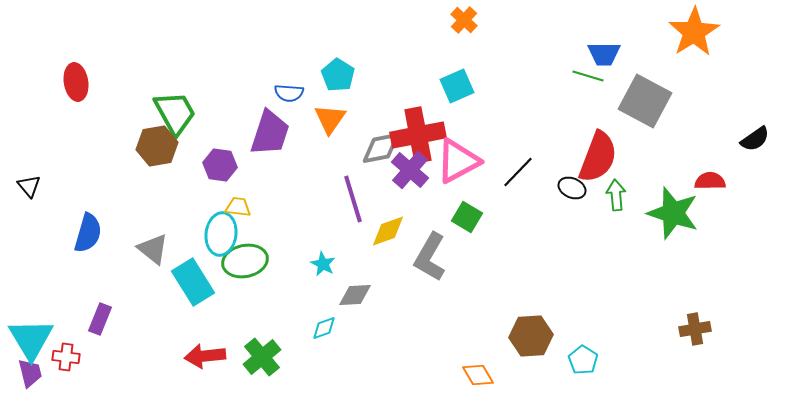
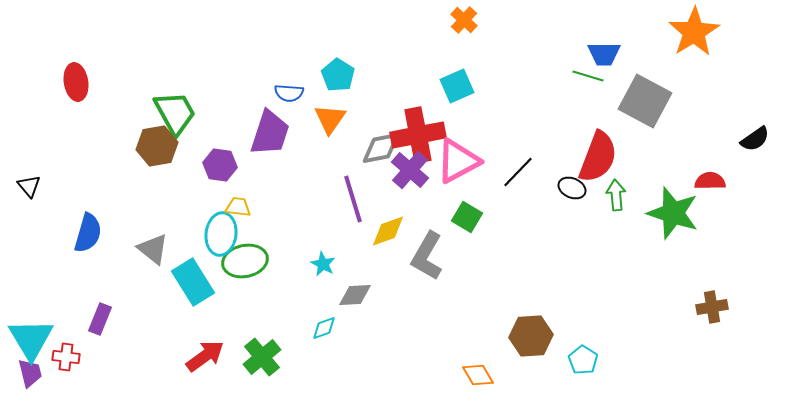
gray L-shape at (430, 257): moved 3 px left, 1 px up
brown cross at (695, 329): moved 17 px right, 22 px up
red arrow at (205, 356): rotated 150 degrees clockwise
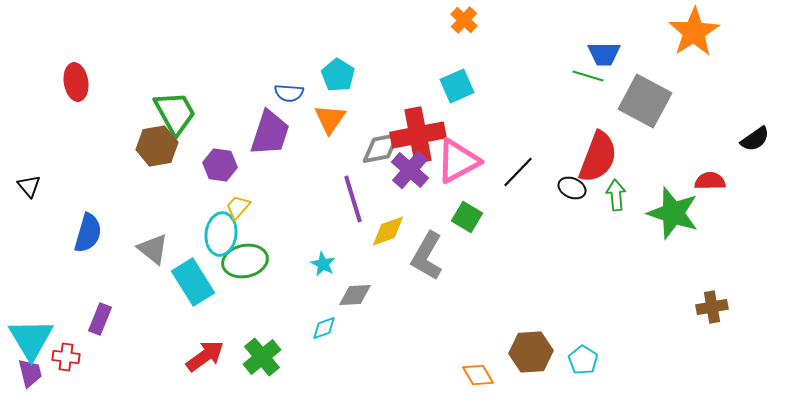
yellow trapezoid at (238, 207): rotated 56 degrees counterclockwise
brown hexagon at (531, 336): moved 16 px down
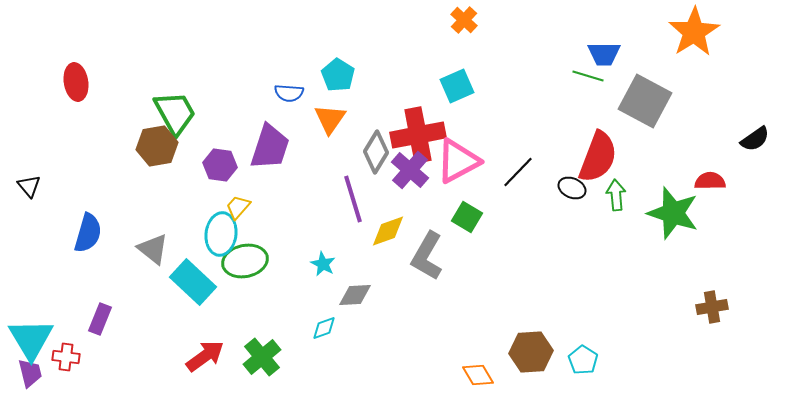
purple trapezoid at (270, 133): moved 14 px down
gray diamond at (381, 148): moved 5 px left, 4 px down; rotated 48 degrees counterclockwise
cyan rectangle at (193, 282): rotated 15 degrees counterclockwise
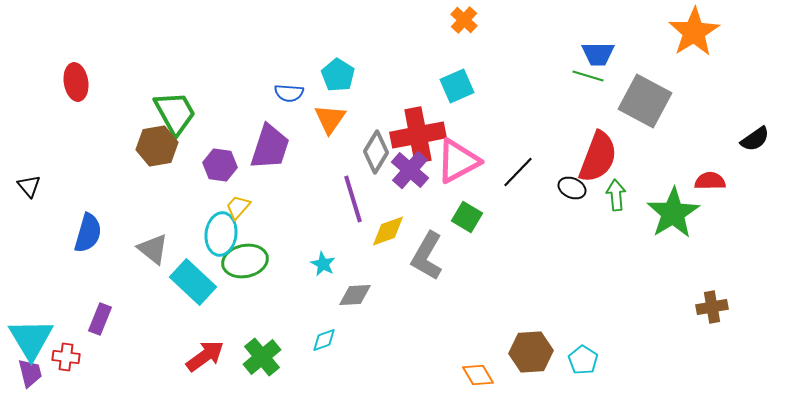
blue trapezoid at (604, 54): moved 6 px left
green star at (673, 213): rotated 22 degrees clockwise
cyan diamond at (324, 328): moved 12 px down
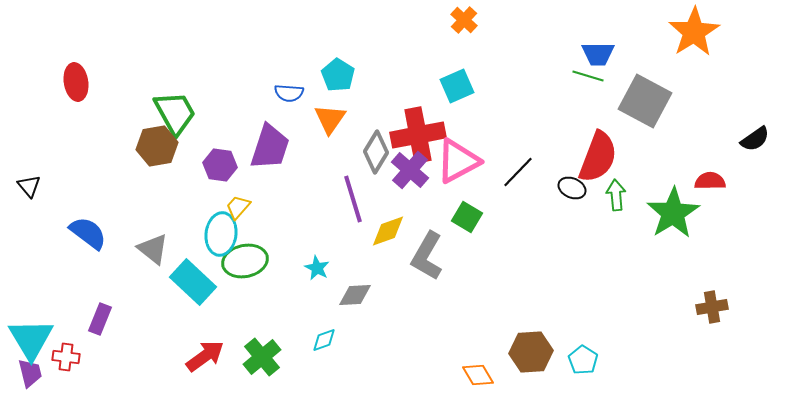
blue semicircle at (88, 233): rotated 69 degrees counterclockwise
cyan star at (323, 264): moved 6 px left, 4 px down
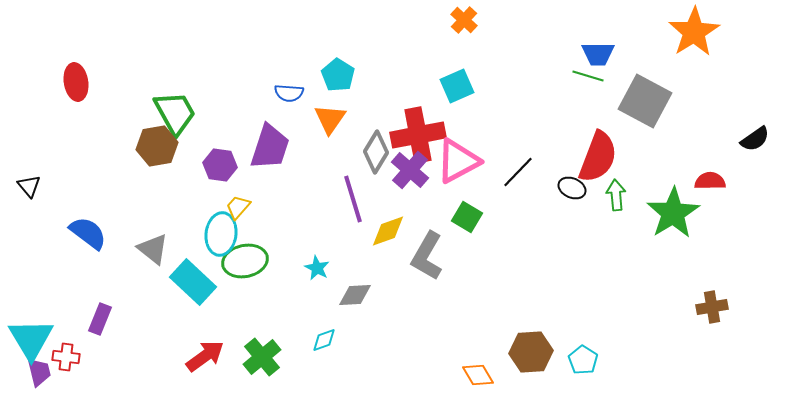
purple trapezoid at (30, 373): moved 9 px right, 1 px up
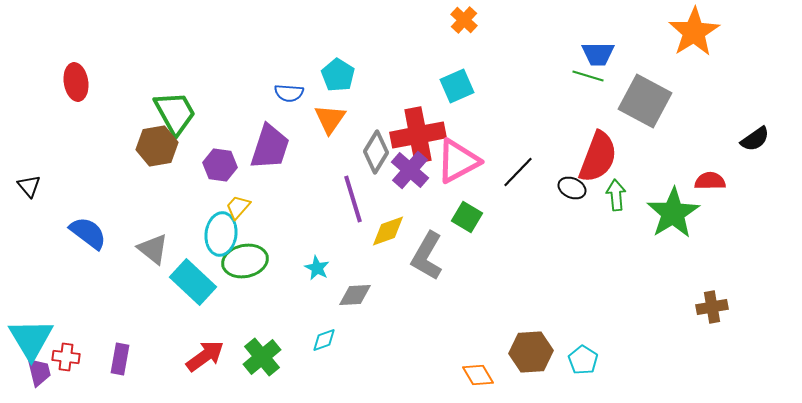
purple rectangle at (100, 319): moved 20 px right, 40 px down; rotated 12 degrees counterclockwise
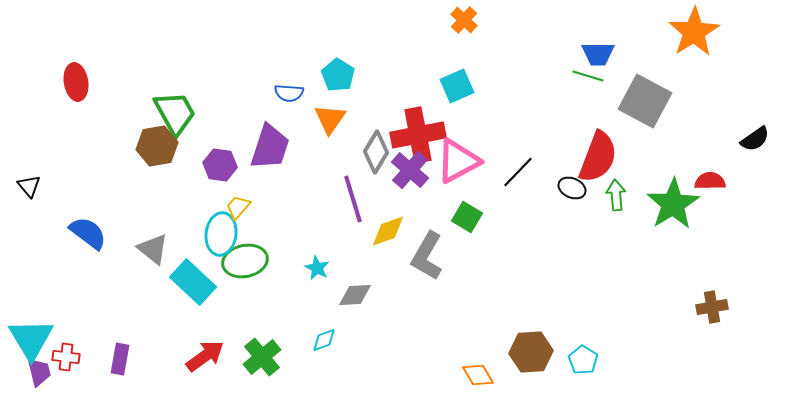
green star at (673, 213): moved 9 px up
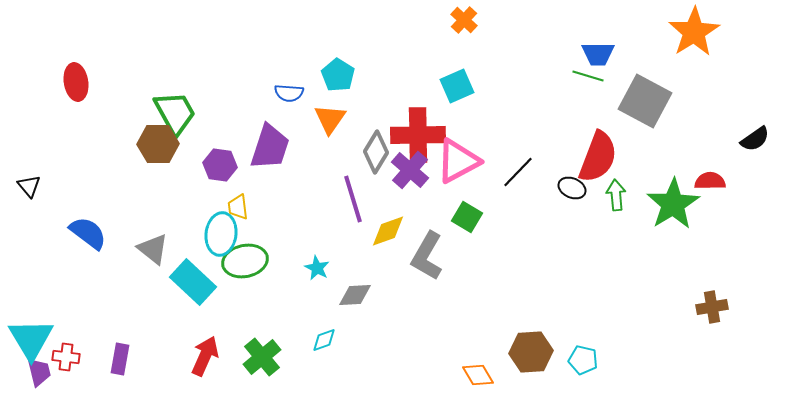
red cross at (418, 135): rotated 10 degrees clockwise
brown hexagon at (157, 146): moved 1 px right, 2 px up; rotated 9 degrees clockwise
yellow trapezoid at (238, 207): rotated 48 degrees counterclockwise
red arrow at (205, 356): rotated 30 degrees counterclockwise
cyan pentagon at (583, 360): rotated 20 degrees counterclockwise
